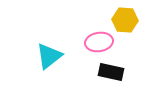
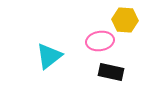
pink ellipse: moved 1 px right, 1 px up
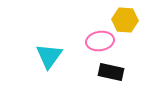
cyan triangle: rotated 16 degrees counterclockwise
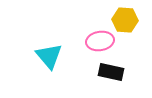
cyan triangle: rotated 16 degrees counterclockwise
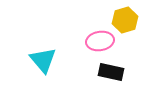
yellow hexagon: rotated 20 degrees counterclockwise
cyan triangle: moved 6 px left, 4 px down
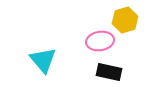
black rectangle: moved 2 px left
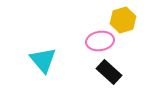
yellow hexagon: moved 2 px left
black rectangle: rotated 30 degrees clockwise
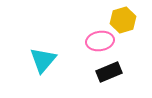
cyan triangle: rotated 20 degrees clockwise
black rectangle: rotated 65 degrees counterclockwise
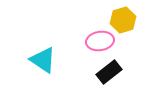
cyan triangle: rotated 36 degrees counterclockwise
black rectangle: rotated 15 degrees counterclockwise
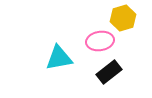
yellow hexagon: moved 2 px up
cyan triangle: moved 16 px right, 2 px up; rotated 44 degrees counterclockwise
